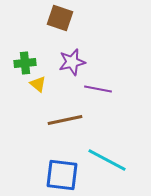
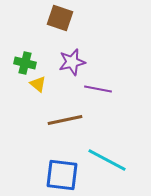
green cross: rotated 20 degrees clockwise
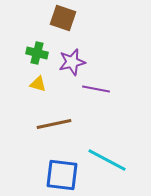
brown square: moved 3 px right
green cross: moved 12 px right, 10 px up
yellow triangle: rotated 24 degrees counterclockwise
purple line: moved 2 px left
brown line: moved 11 px left, 4 px down
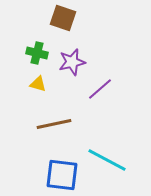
purple line: moved 4 px right; rotated 52 degrees counterclockwise
